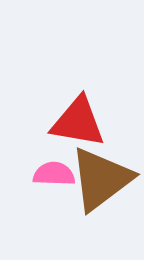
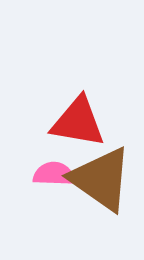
brown triangle: rotated 48 degrees counterclockwise
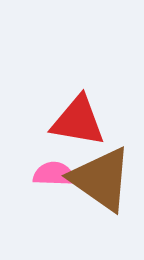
red triangle: moved 1 px up
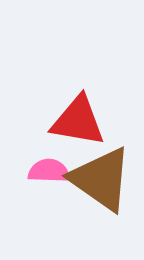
pink semicircle: moved 5 px left, 3 px up
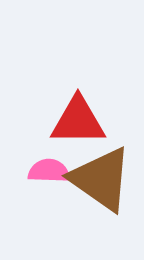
red triangle: rotated 10 degrees counterclockwise
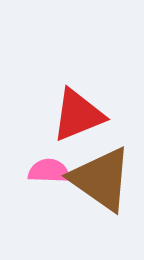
red triangle: moved 6 px up; rotated 22 degrees counterclockwise
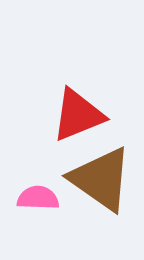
pink semicircle: moved 11 px left, 27 px down
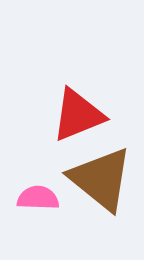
brown triangle: rotated 4 degrees clockwise
